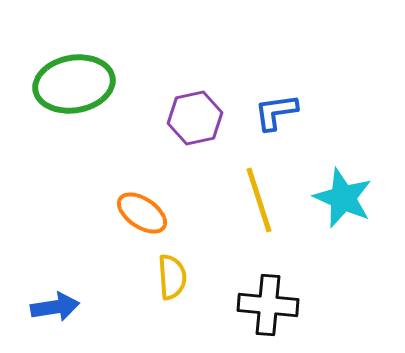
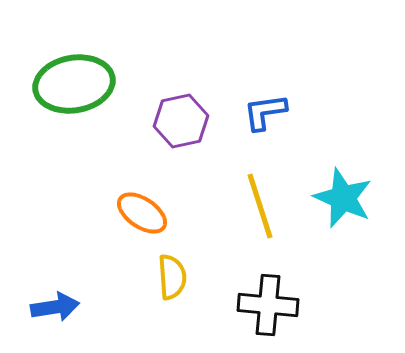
blue L-shape: moved 11 px left
purple hexagon: moved 14 px left, 3 px down
yellow line: moved 1 px right, 6 px down
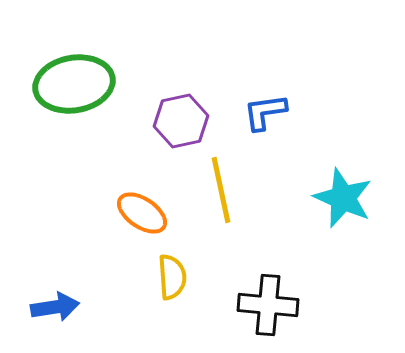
yellow line: moved 39 px left, 16 px up; rotated 6 degrees clockwise
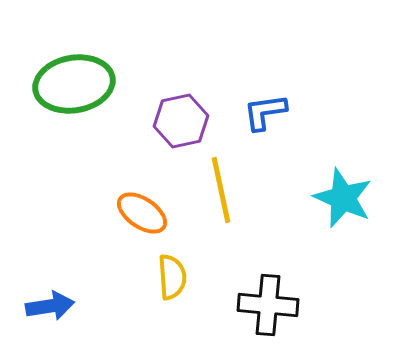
blue arrow: moved 5 px left, 1 px up
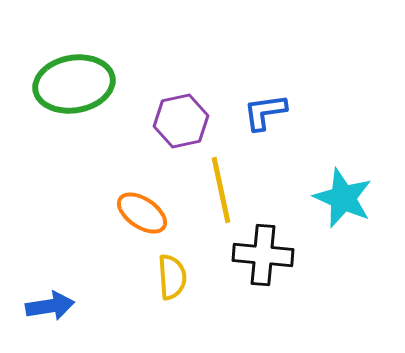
black cross: moved 5 px left, 50 px up
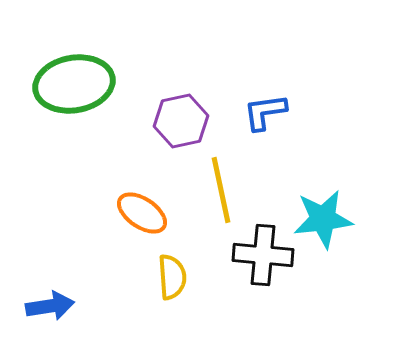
cyan star: moved 20 px left, 21 px down; rotated 30 degrees counterclockwise
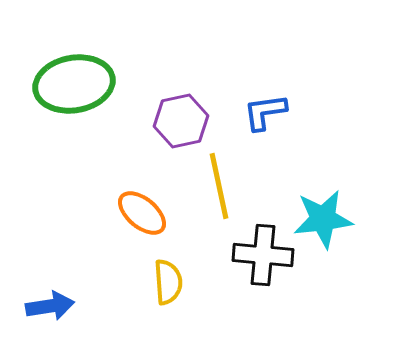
yellow line: moved 2 px left, 4 px up
orange ellipse: rotated 6 degrees clockwise
yellow semicircle: moved 4 px left, 5 px down
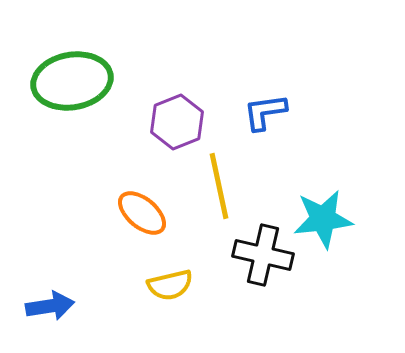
green ellipse: moved 2 px left, 3 px up
purple hexagon: moved 4 px left, 1 px down; rotated 10 degrees counterclockwise
black cross: rotated 8 degrees clockwise
yellow semicircle: moved 2 px right, 3 px down; rotated 81 degrees clockwise
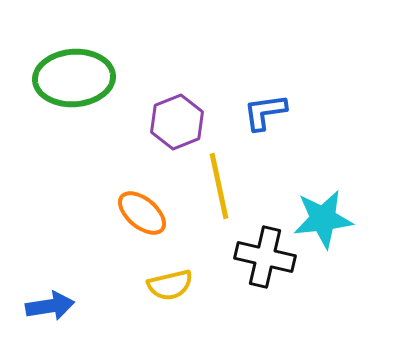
green ellipse: moved 2 px right, 3 px up; rotated 6 degrees clockwise
black cross: moved 2 px right, 2 px down
